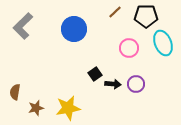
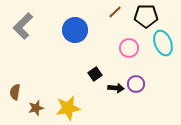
blue circle: moved 1 px right, 1 px down
black arrow: moved 3 px right, 4 px down
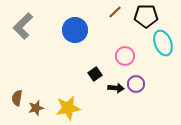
pink circle: moved 4 px left, 8 px down
brown semicircle: moved 2 px right, 6 px down
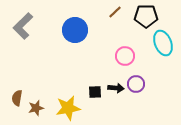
black square: moved 18 px down; rotated 32 degrees clockwise
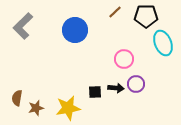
pink circle: moved 1 px left, 3 px down
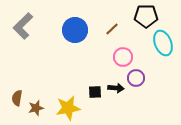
brown line: moved 3 px left, 17 px down
pink circle: moved 1 px left, 2 px up
purple circle: moved 6 px up
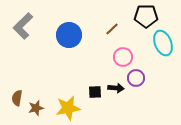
blue circle: moved 6 px left, 5 px down
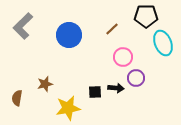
brown star: moved 9 px right, 24 px up
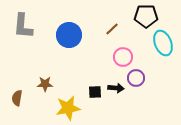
gray L-shape: rotated 40 degrees counterclockwise
brown star: rotated 14 degrees clockwise
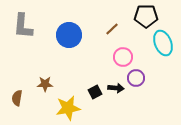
black square: rotated 24 degrees counterclockwise
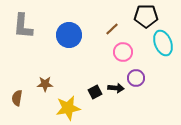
pink circle: moved 5 px up
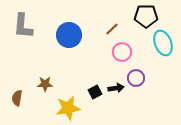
pink circle: moved 1 px left
black arrow: rotated 14 degrees counterclockwise
